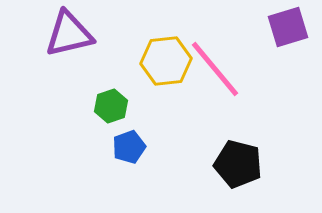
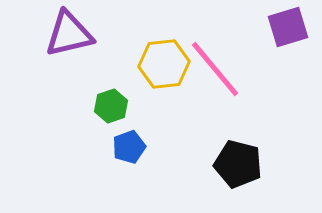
yellow hexagon: moved 2 px left, 3 px down
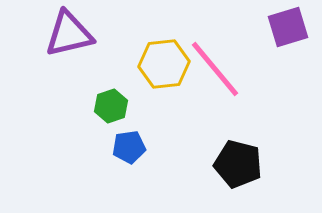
blue pentagon: rotated 12 degrees clockwise
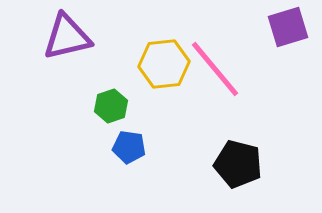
purple triangle: moved 2 px left, 3 px down
blue pentagon: rotated 16 degrees clockwise
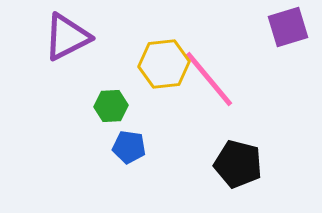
purple triangle: rotated 14 degrees counterclockwise
pink line: moved 6 px left, 10 px down
green hexagon: rotated 16 degrees clockwise
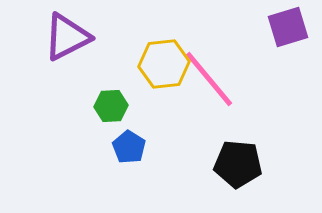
blue pentagon: rotated 24 degrees clockwise
black pentagon: rotated 9 degrees counterclockwise
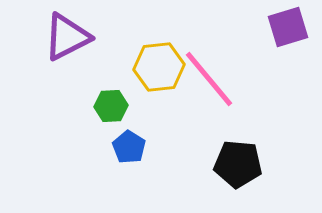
yellow hexagon: moved 5 px left, 3 px down
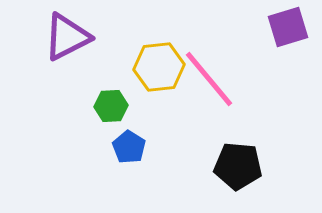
black pentagon: moved 2 px down
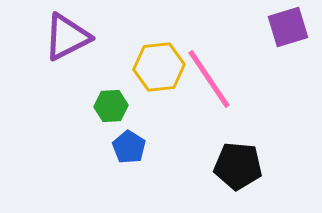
pink line: rotated 6 degrees clockwise
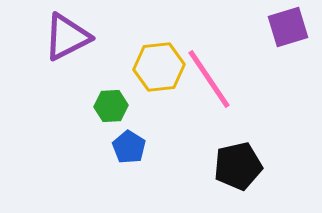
black pentagon: rotated 18 degrees counterclockwise
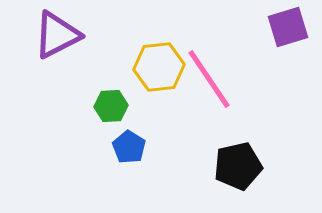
purple triangle: moved 10 px left, 2 px up
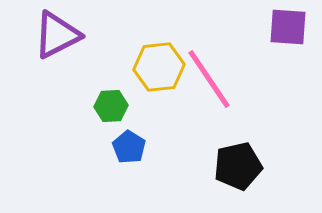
purple square: rotated 21 degrees clockwise
